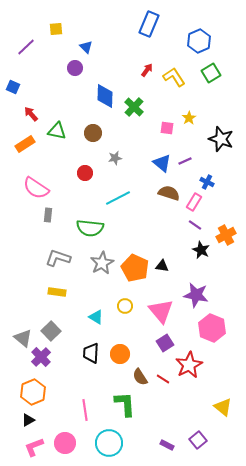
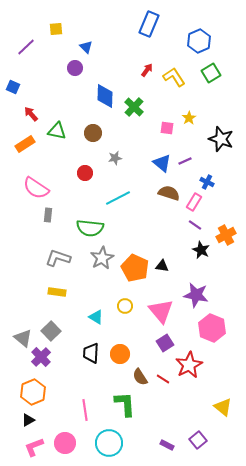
gray star at (102, 263): moved 5 px up
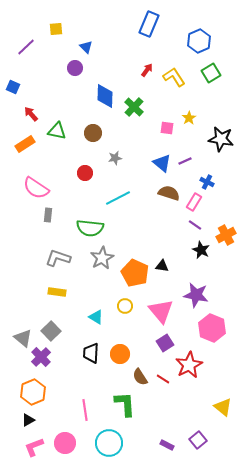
black star at (221, 139): rotated 10 degrees counterclockwise
orange pentagon at (135, 268): moved 5 px down
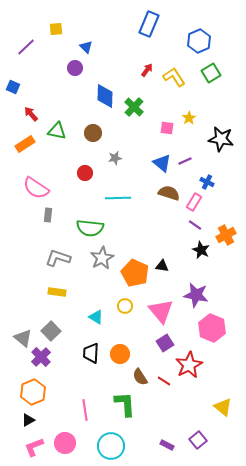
cyan line at (118, 198): rotated 25 degrees clockwise
red line at (163, 379): moved 1 px right, 2 px down
cyan circle at (109, 443): moved 2 px right, 3 px down
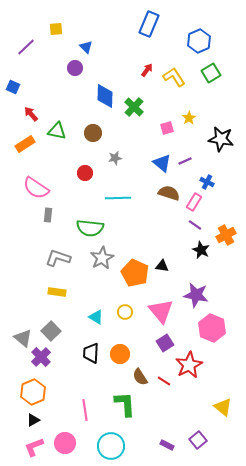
pink square at (167, 128): rotated 24 degrees counterclockwise
yellow circle at (125, 306): moved 6 px down
black triangle at (28, 420): moved 5 px right
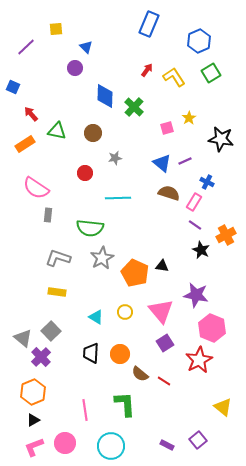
red star at (189, 365): moved 10 px right, 5 px up
brown semicircle at (140, 377): moved 3 px up; rotated 18 degrees counterclockwise
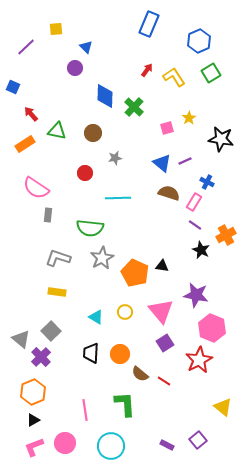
gray triangle at (23, 338): moved 2 px left, 1 px down
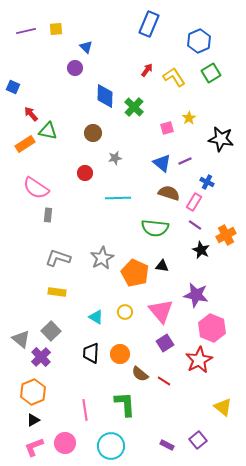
purple line at (26, 47): moved 16 px up; rotated 30 degrees clockwise
green triangle at (57, 131): moved 9 px left
green semicircle at (90, 228): moved 65 px right
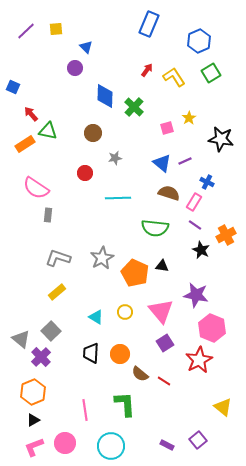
purple line at (26, 31): rotated 30 degrees counterclockwise
yellow rectangle at (57, 292): rotated 48 degrees counterclockwise
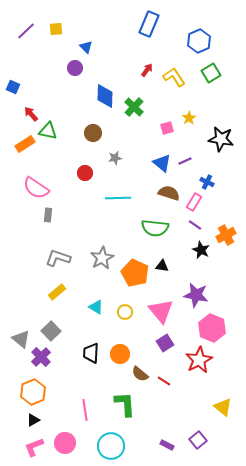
cyan triangle at (96, 317): moved 10 px up
